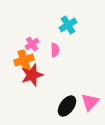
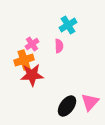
pink semicircle: moved 4 px right, 4 px up
red star: rotated 15 degrees clockwise
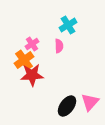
orange cross: rotated 18 degrees counterclockwise
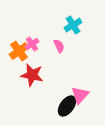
cyan cross: moved 5 px right
pink semicircle: rotated 24 degrees counterclockwise
orange cross: moved 5 px left, 9 px up
red star: rotated 15 degrees clockwise
pink triangle: moved 10 px left, 7 px up
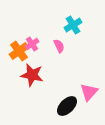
pink triangle: moved 9 px right, 3 px up
black ellipse: rotated 10 degrees clockwise
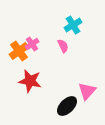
pink semicircle: moved 4 px right
red star: moved 2 px left, 6 px down
pink triangle: moved 2 px left, 1 px up
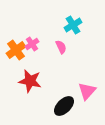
pink semicircle: moved 2 px left, 1 px down
orange cross: moved 3 px left, 1 px up
black ellipse: moved 3 px left
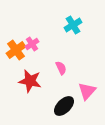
pink semicircle: moved 21 px down
